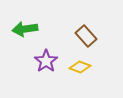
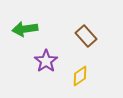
yellow diamond: moved 9 px down; rotated 55 degrees counterclockwise
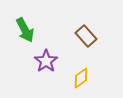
green arrow: moved 1 px down; rotated 110 degrees counterclockwise
yellow diamond: moved 1 px right, 2 px down
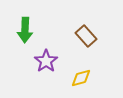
green arrow: rotated 30 degrees clockwise
yellow diamond: rotated 20 degrees clockwise
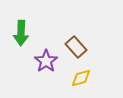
green arrow: moved 4 px left, 3 px down
brown rectangle: moved 10 px left, 11 px down
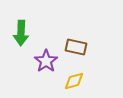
brown rectangle: rotated 35 degrees counterclockwise
yellow diamond: moved 7 px left, 3 px down
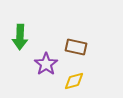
green arrow: moved 1 px left, 4 px down
purple star: moved 3 px down
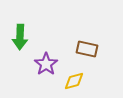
brown rectangle: moved 11 px right, 2 px down
